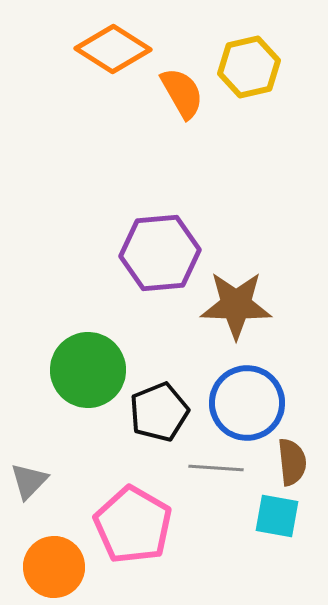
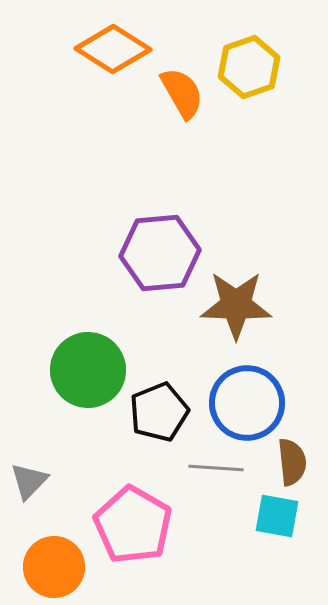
yellow hexagon: rotated 6 degrees counterclockwise
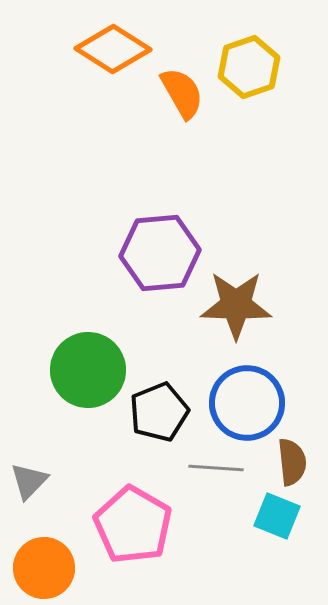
cyan square: rotated 12 degrees clockwise
orange circle: moved 10 px left, 1 px down
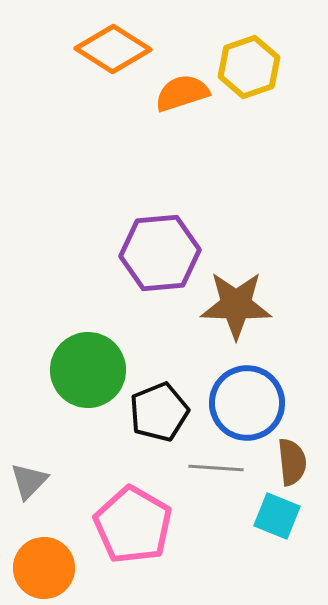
orange semicircle: rotated 78 degrees counterclockwise
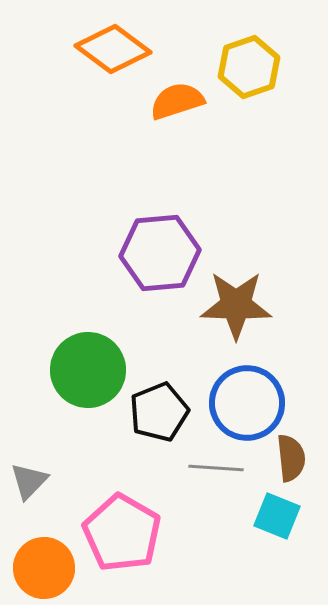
orange diamond: rotated 4 degrees clockwise
orange semicircle: moved 5 px left, 8 px down
brown semicircle: moved 1 px left, 4 px up
pink pentagon: moved 11 px left, 8 px down
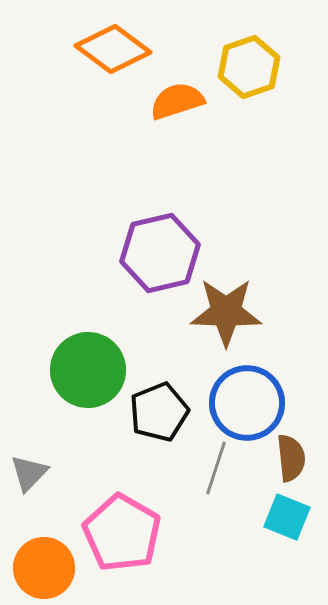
purple hexagon: rotated 8 degrees counterclockwise
brown star: moved 10 px left, 7 px down
gray line: rotated 76 degrees counterclockwise
gray triangle: moved 8 px up
cyan square: moved 10 px right, 1 px down
